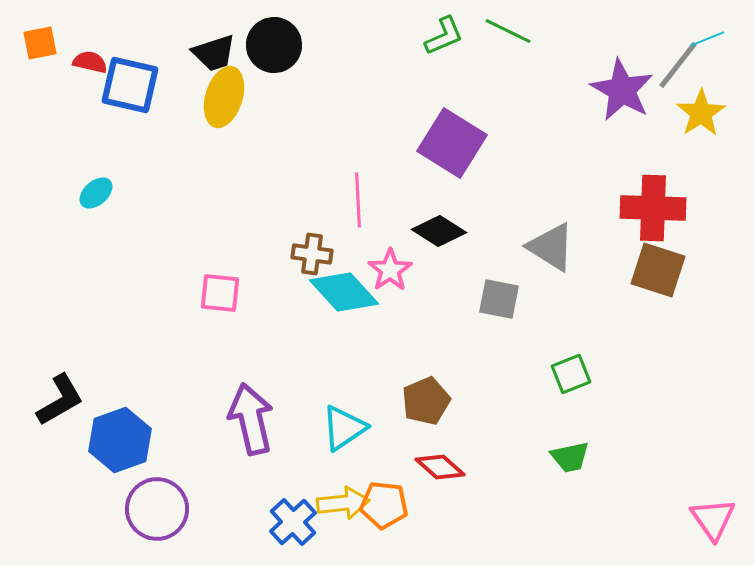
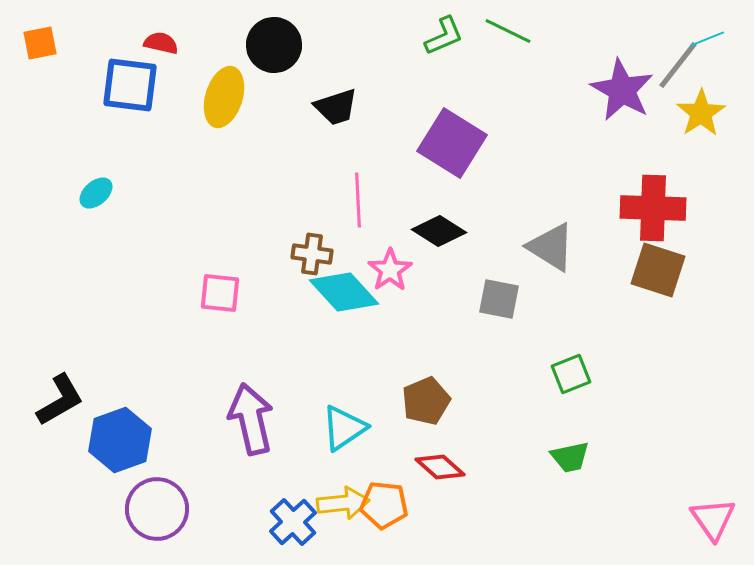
black trapezoid: moved 122 px right, 54 px down
red semicircle: moved 71 px right, 19 px up
blue square: rotated 6 degrees counterclockwise
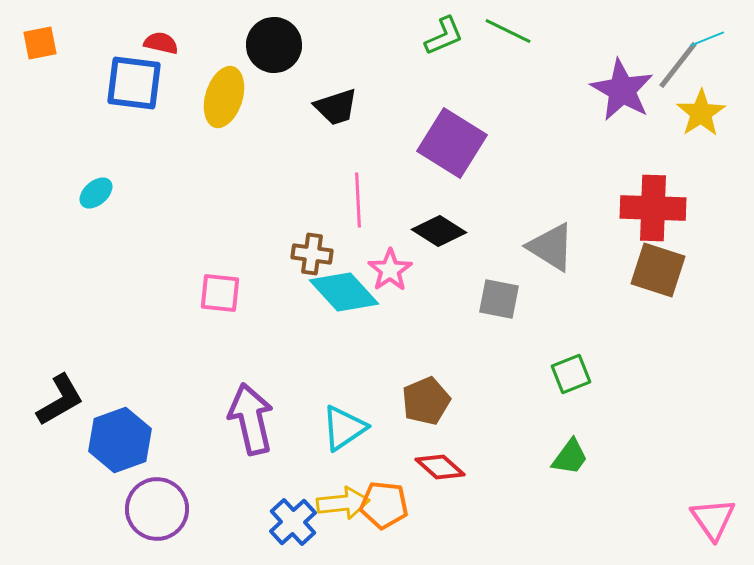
blue square: moved 4 px right, 2 px up
green trapezoid: rotated 42 degrees counterclockwise
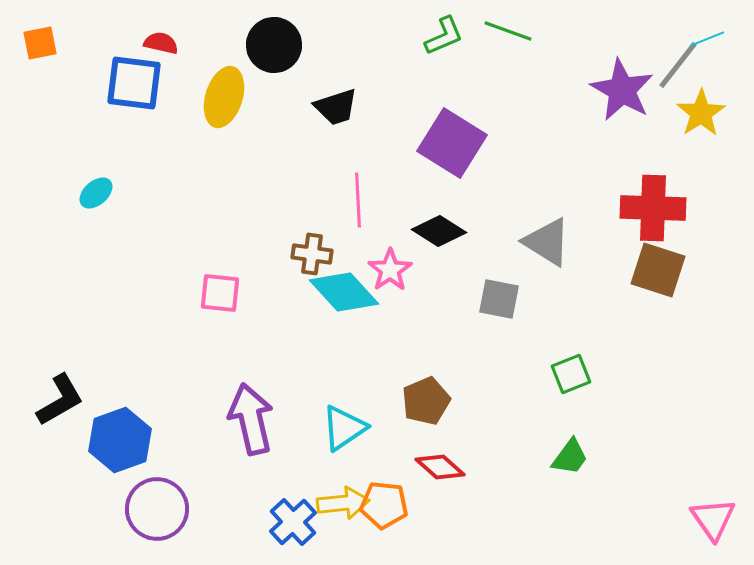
green line: rotated 6 degrees counterclockwise
gray triangle: moved 4 px left, 5 px up
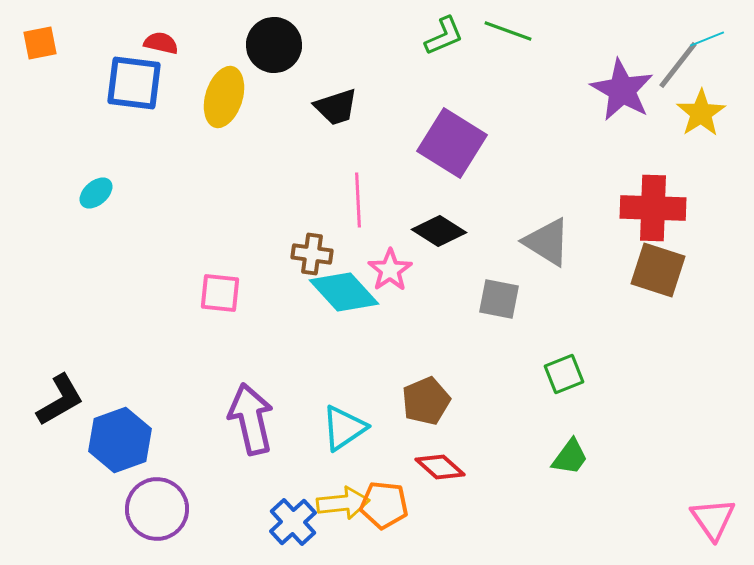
green square: moved 7 px left
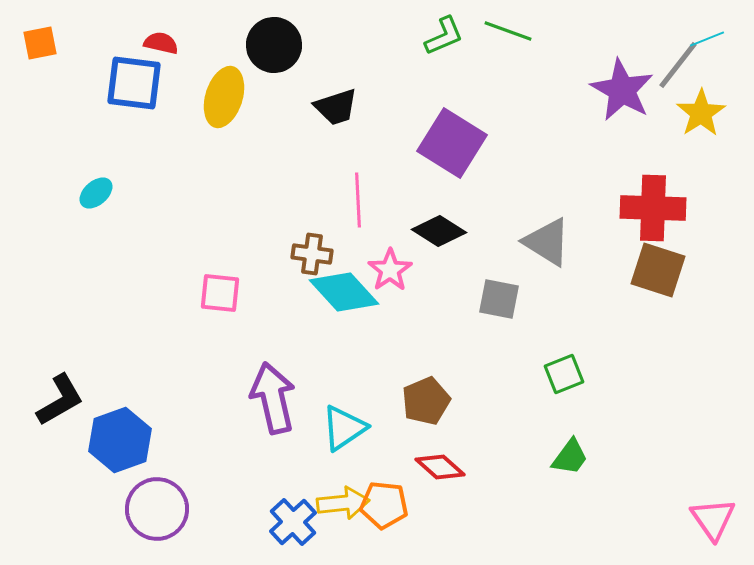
purple arrow: moved 22 px right, 21 px up
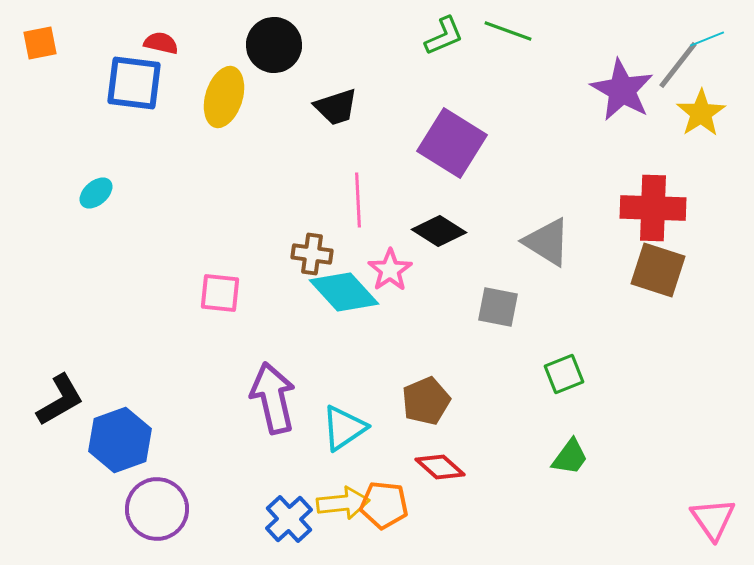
gray square: moved 1 px left, 8 px down
blue cross: moved 4 px left, 3 px up
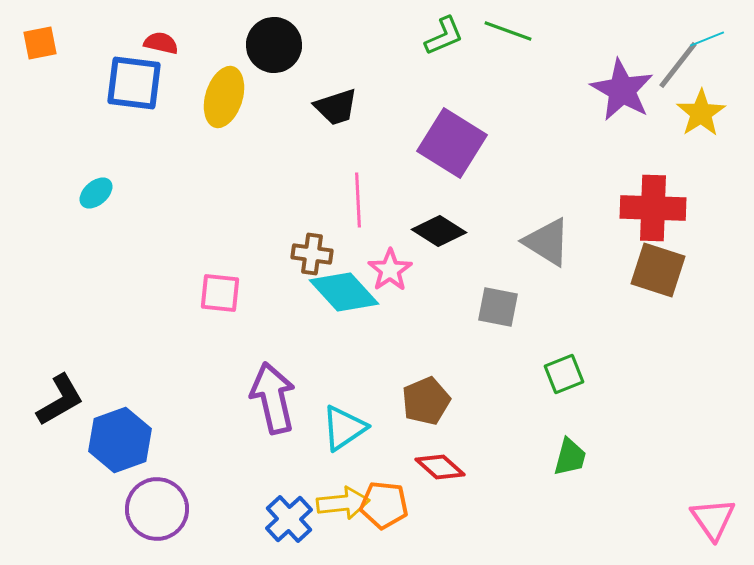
green trapezoid: rotated 21 degrees counterclockwise
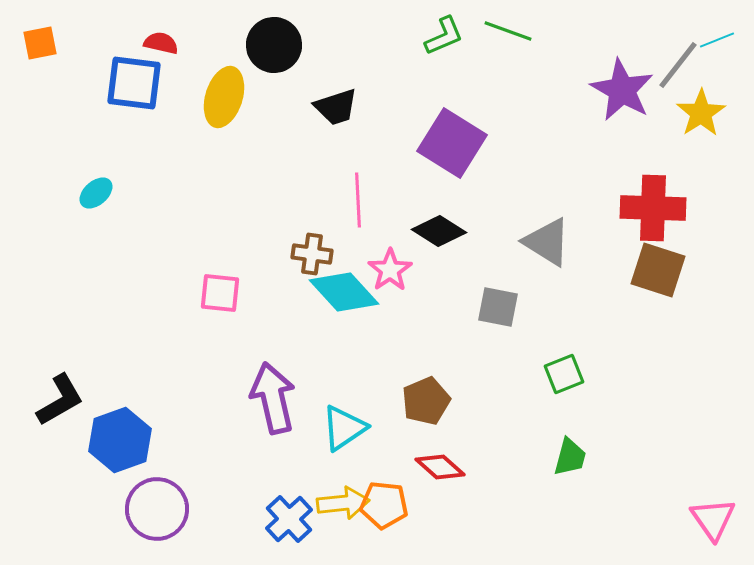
cyan line: moved 10 px right, 1 px down
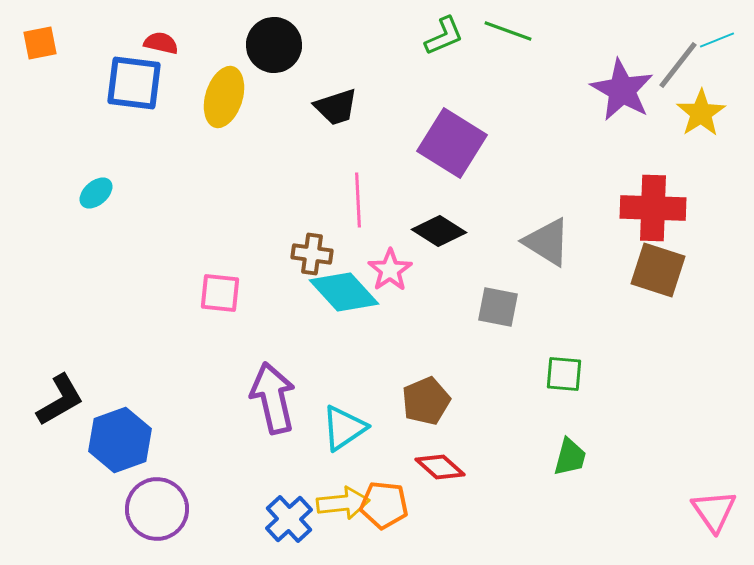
green square: rotated 27 degrees clockwise
pink triangle: moved 1 px right, 8 px up
